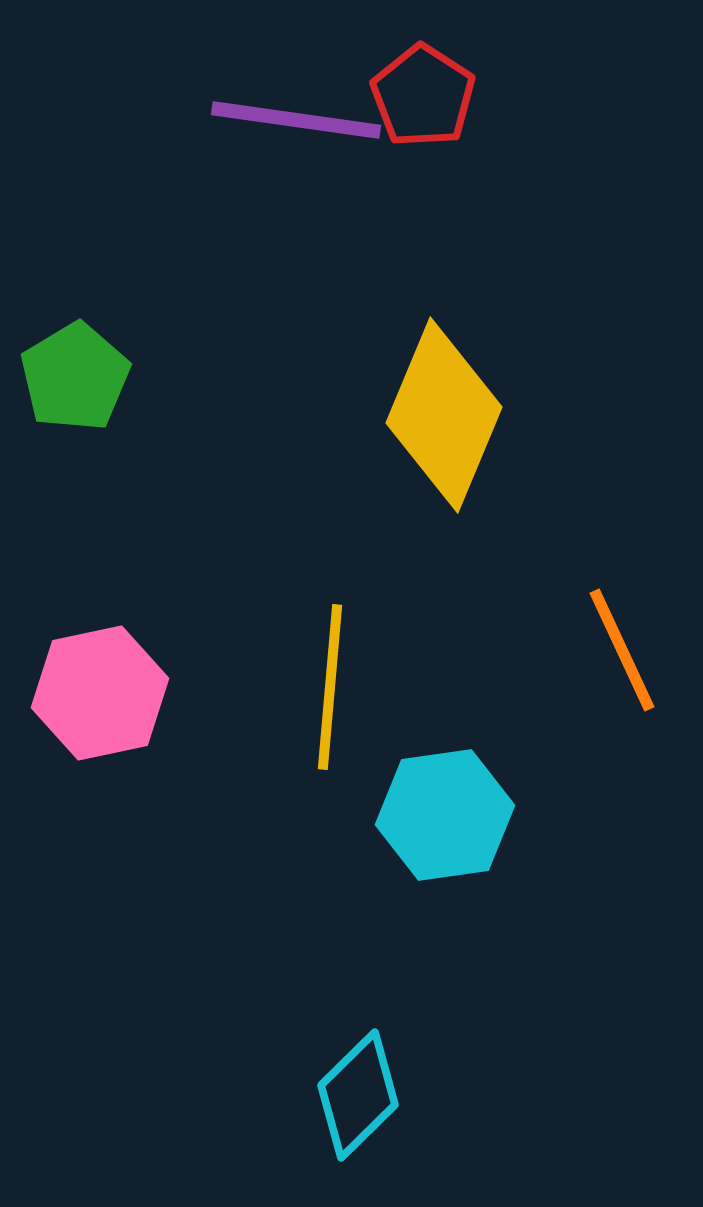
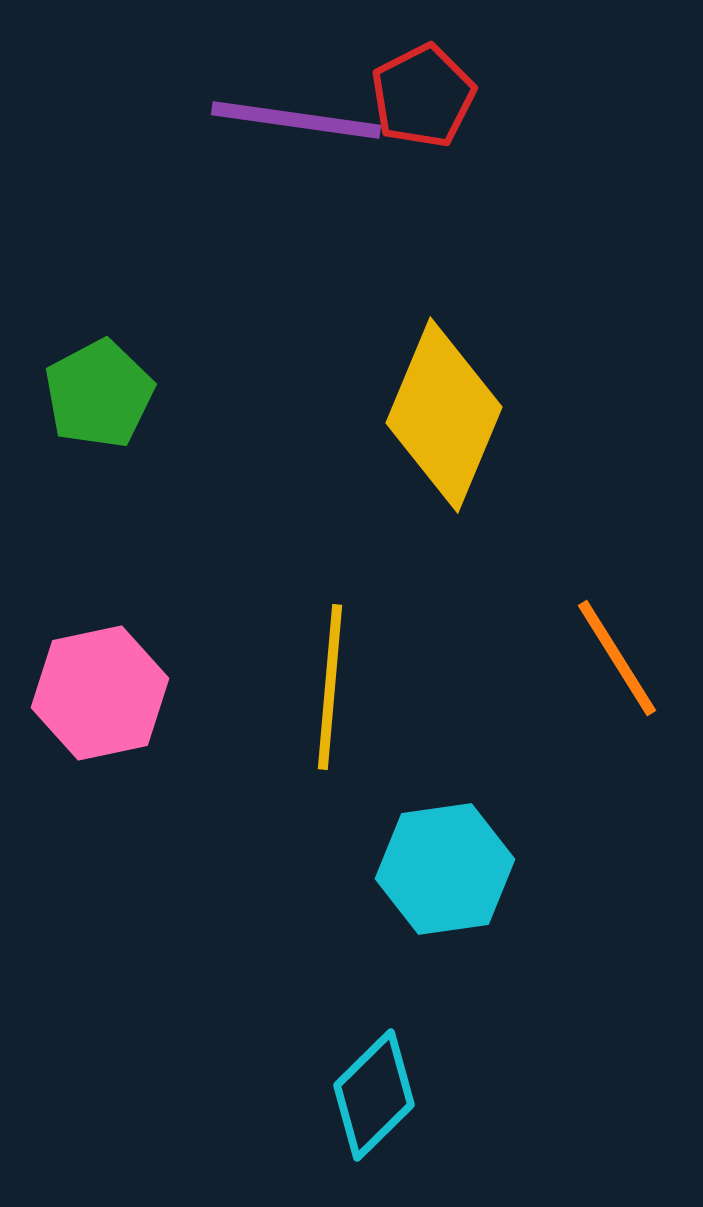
red pentagon: rotated 12 degrees clockwise
green pentagon: moved 24 px right, 17 px down; rotated 3 degrees clockwise
orange line: moved 5 px left, 8 px down; rotated 7 degrees counterclockwise
cyan hexagon: moved 54 px down
cyan diamond: moved 16 px right
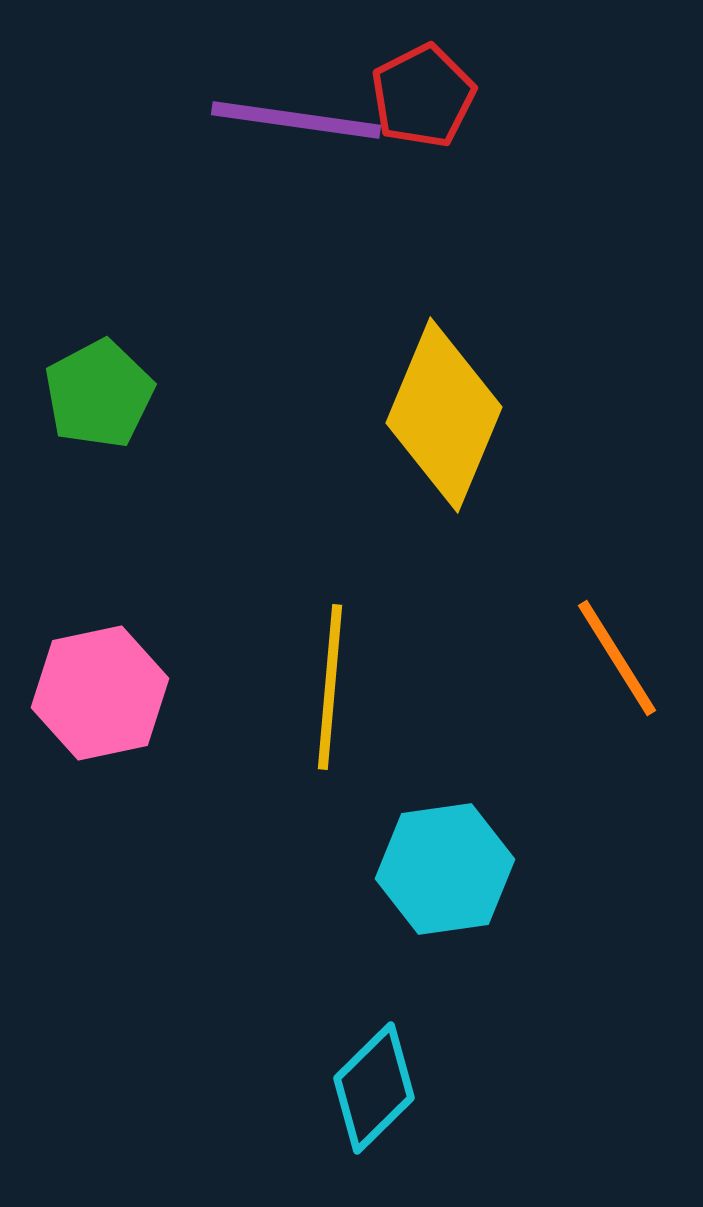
cyan diamond: moved 7 px up
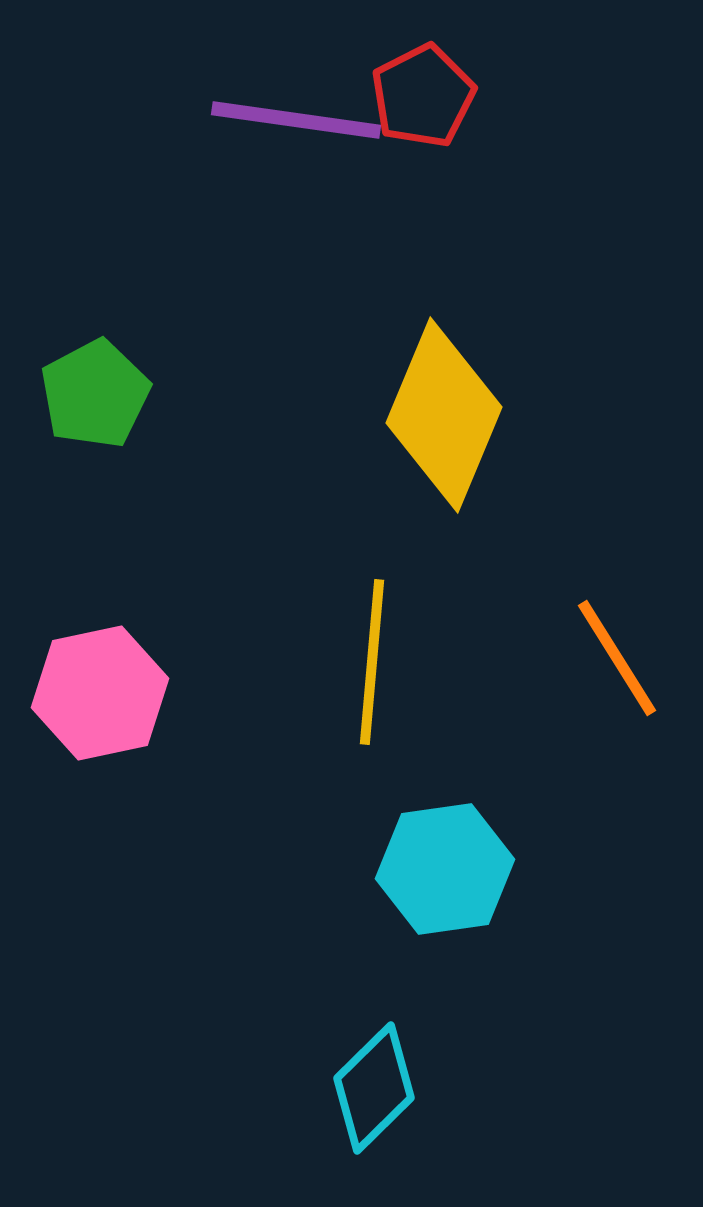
green pentagon: moved 4 px left
yellow line: moved 42 px right, 25 px up
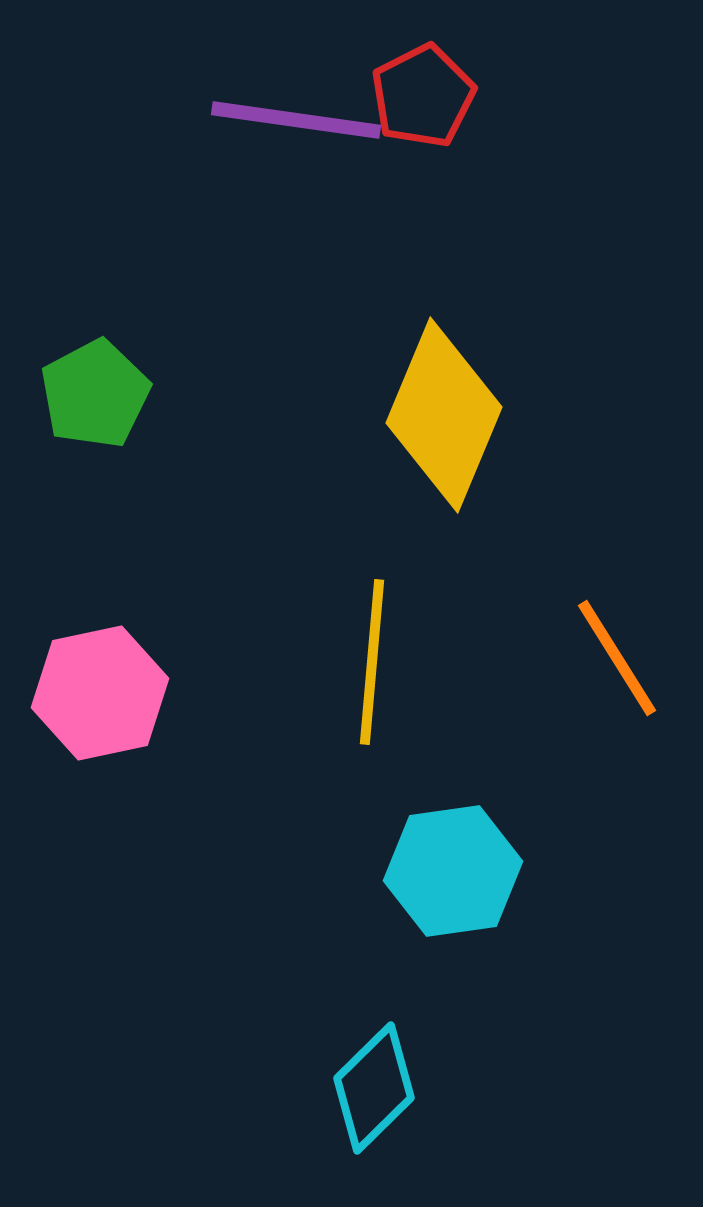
cyan hexagon: moved 8 px right, 2 px down
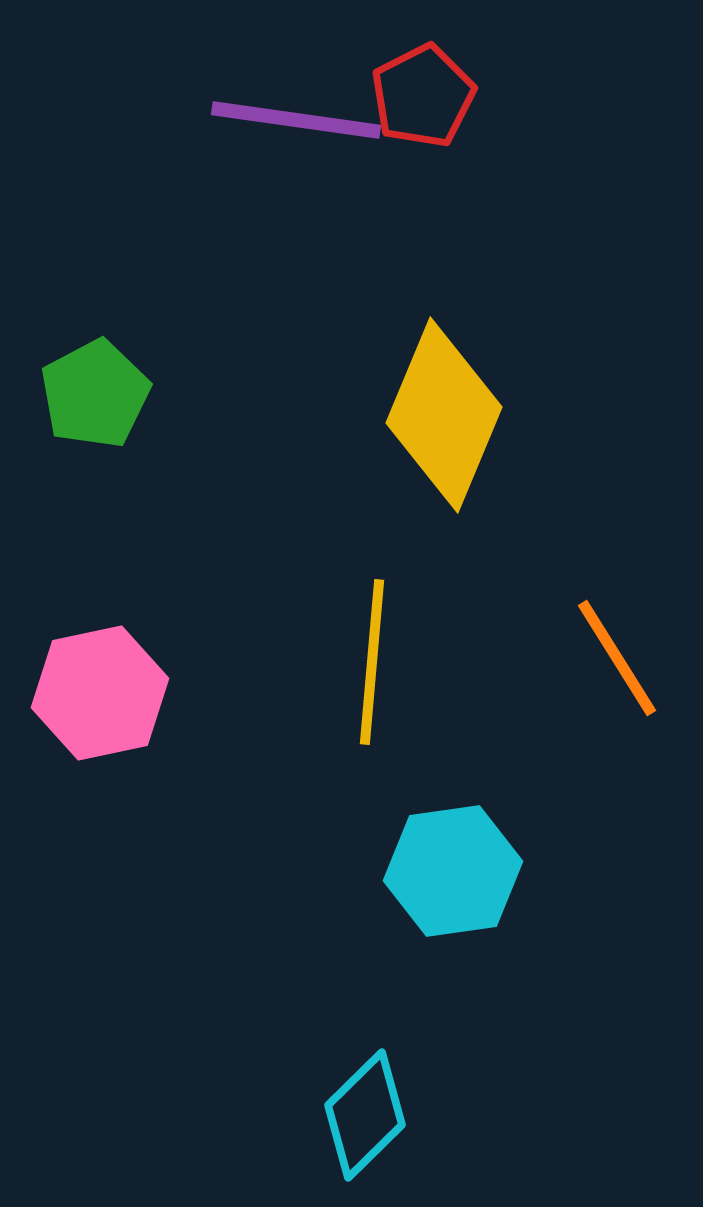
cyan diamond: moved 9 px left, 27 px down
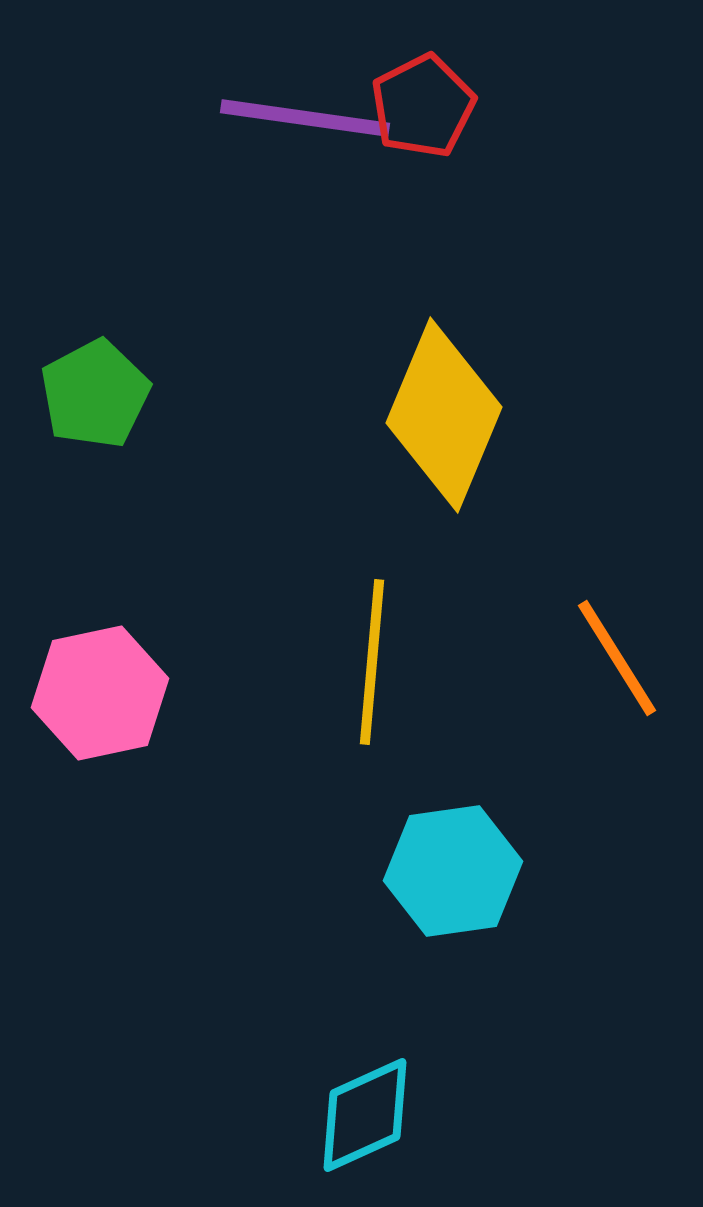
red pentagon: moved 10 px down
purple line: moved 9 px right, 2 px up
cyan diamond: rotated 20 degrees clockwise
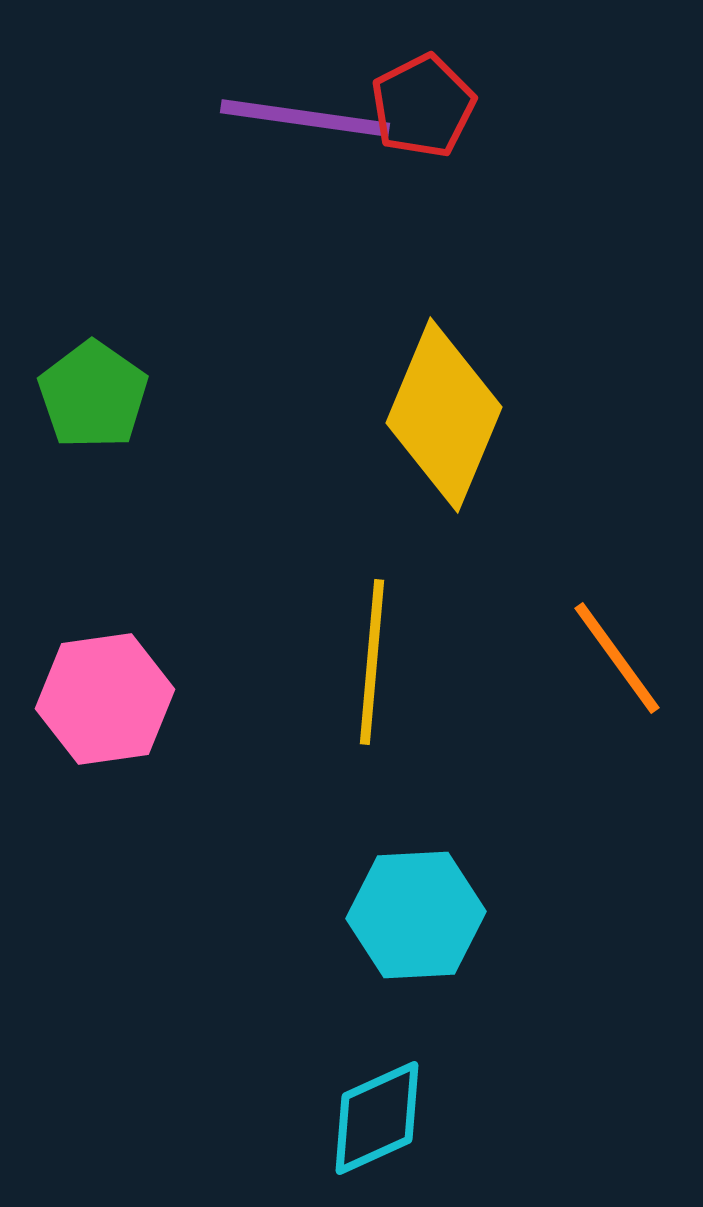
green pentagon: moved 2 px left, 1 px down; rotated 9 degrees counterclockwise
orange line: rotated 4 degrees counterclockwise
pink hexagon: moved 5 px right, 6 px down; rotated 4 degrees clockwise
cyan hexagon: moved 37 px left, 44 px down; rotated 5 degrees clockwise
cyan diamond: moved 12 px right, 3 px down
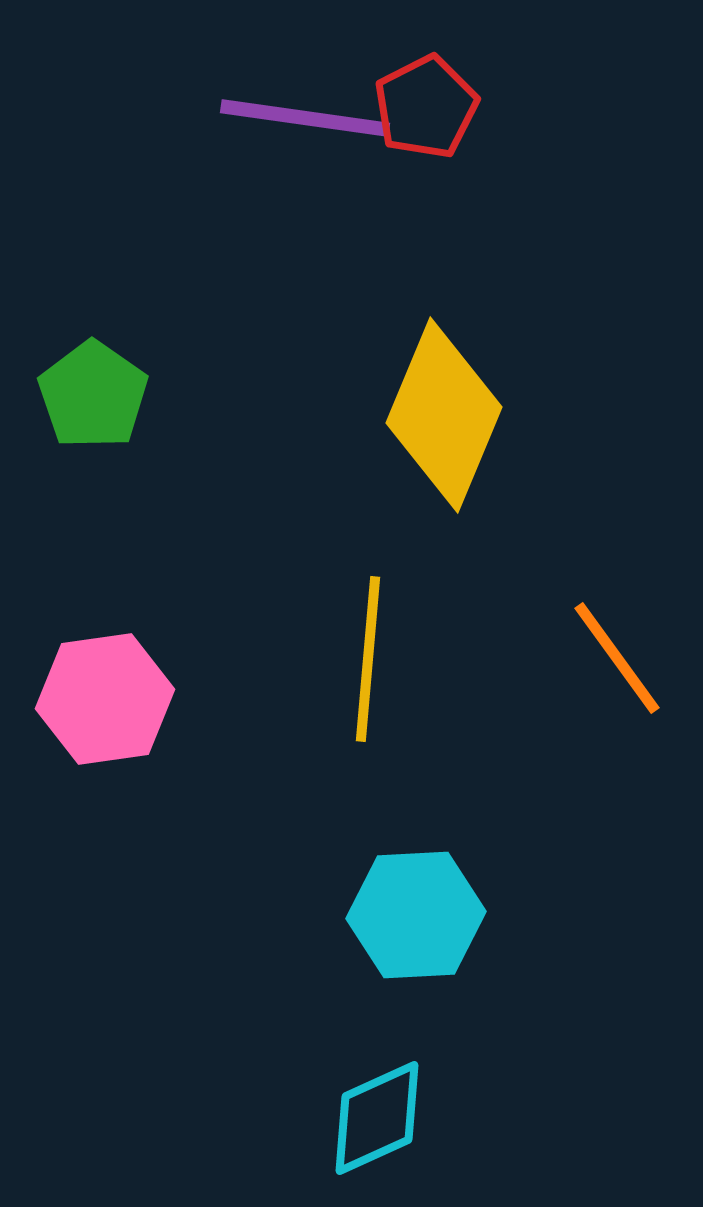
red pentagon: moved 3 px right, 1 px down
yellow line: moved 4 px left, 3 px up
